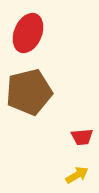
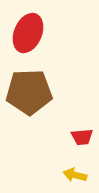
brown pentagon: rotated 12 degrees clockwise
yellow arrow: moved 2 px left; rotated 135 degrees counterclockwise
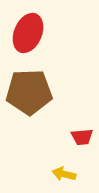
yellow arrow: moved 11 px left, 1 px up
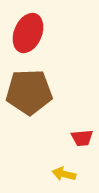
red trapezoid: moved 1 px down
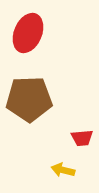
brown pentagon: moved 7 px down
yellow arrow: moved 1 px left, 4 px up
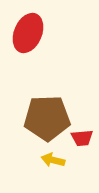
brown pentagon: moved 18 px right, 19 px down
yellow arrow: moved 10 px left, 10 px up
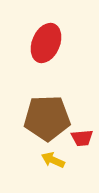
red ellipse: moved 18 px right, 10 px down
yellow arrow: rotated 10 degrees clockwise
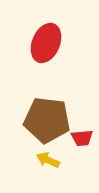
brown pentagon: moved 2 px down; rotated 9 degrees clockwise
yellow arrow: moved 5 px left
